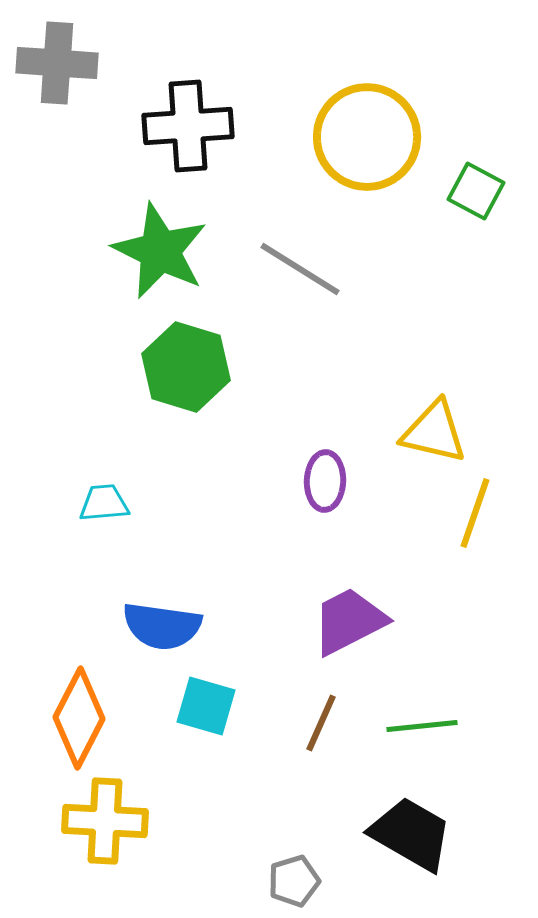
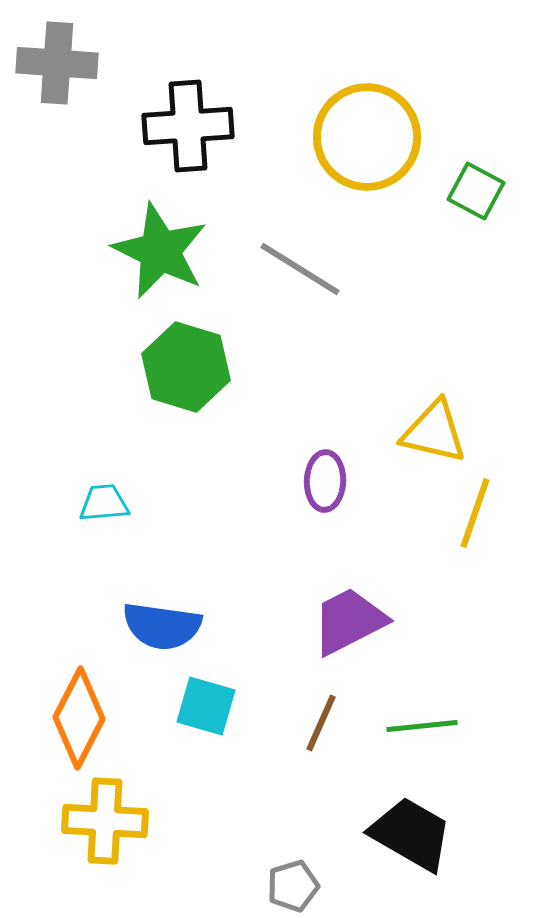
gray pentagon: moved 1 px left, 5 px down
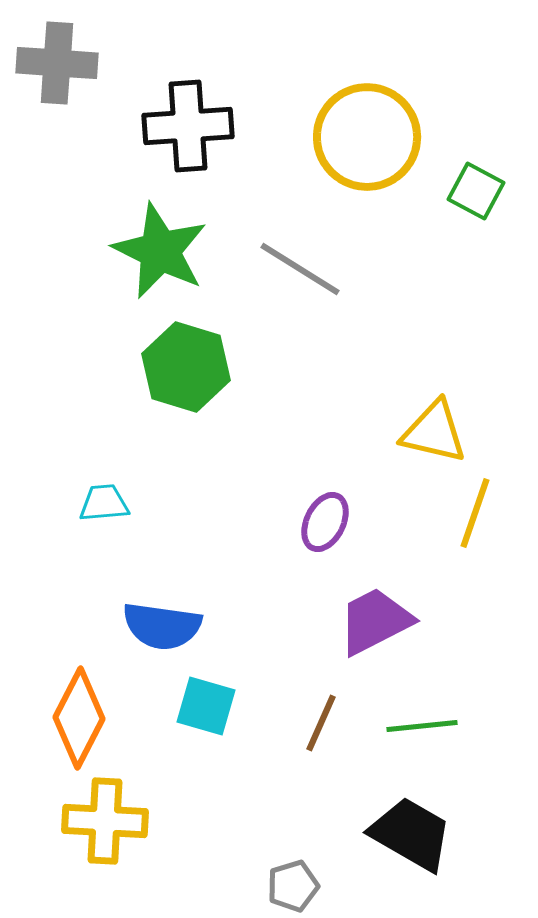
purple ellipse: moved 41 px down; rotated 24 degrees clockwise
purple trapezoid: moved 26 px right
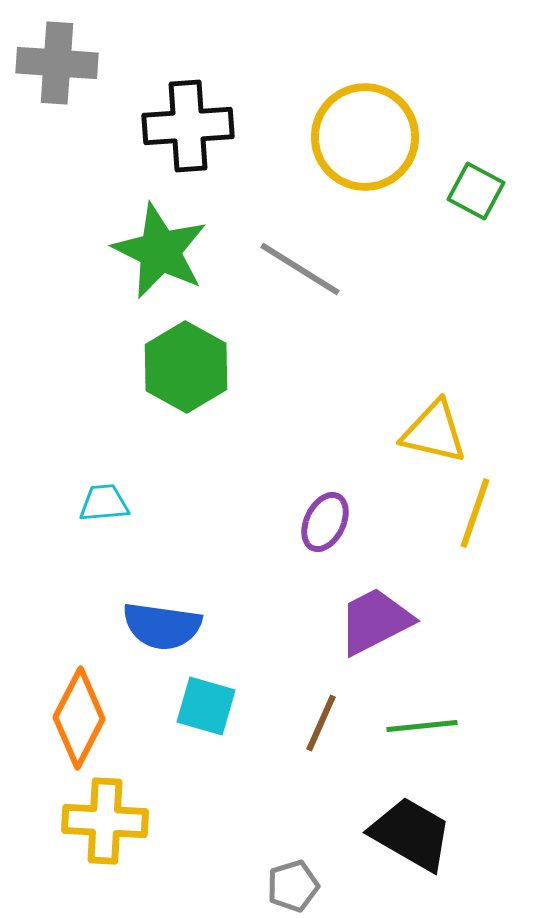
yellow circle: moved 2 px left
green hexagon: rotated 12 degrees clockwise
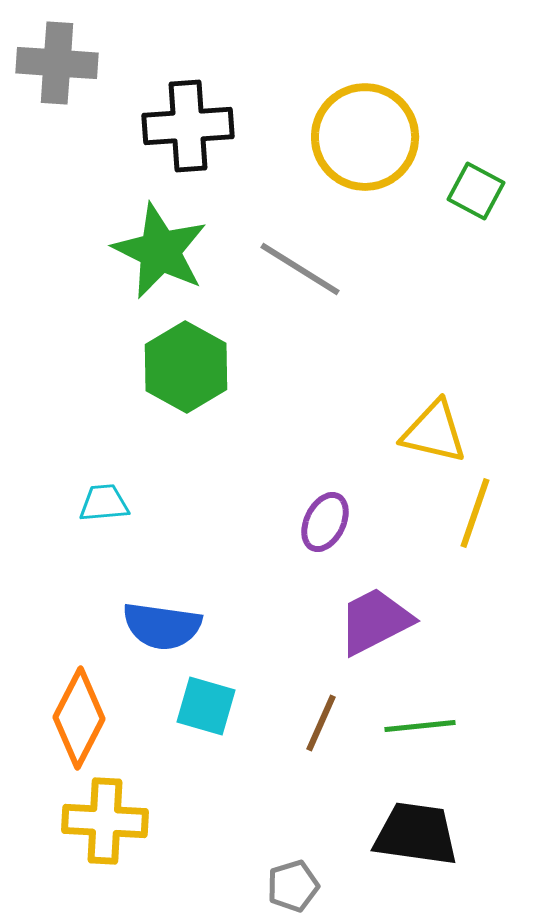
green line: moved 2 px left
black trapezoid: moved 5 px right; rotated 22 degrees counterclockwise
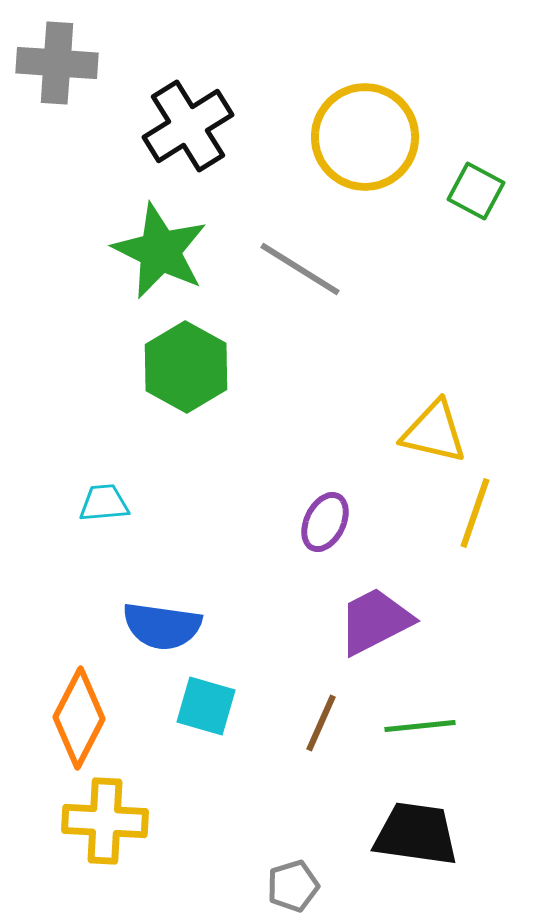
black cross: rotated 28 degrees counterclockwise
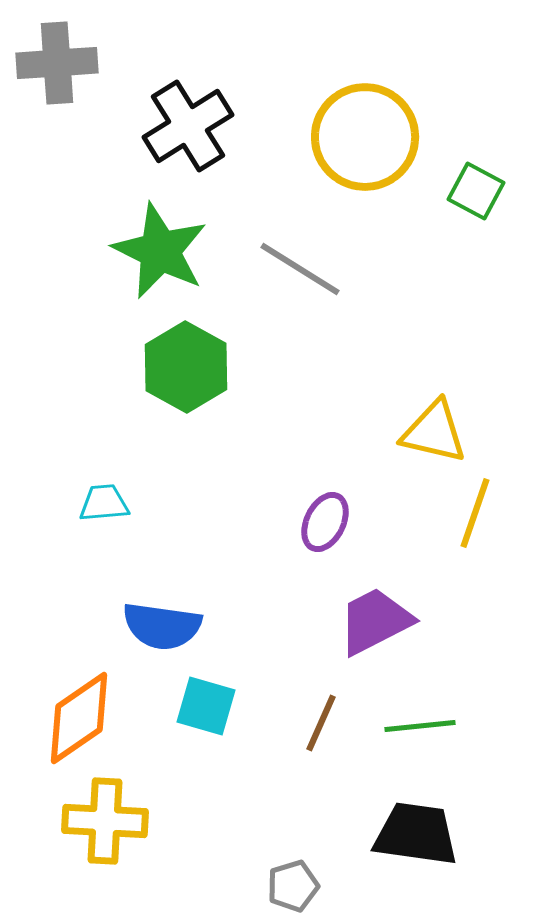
gray cross: rotated 8 degrees counterclockwise
orange diamond: rotated 28 degrees clockwise
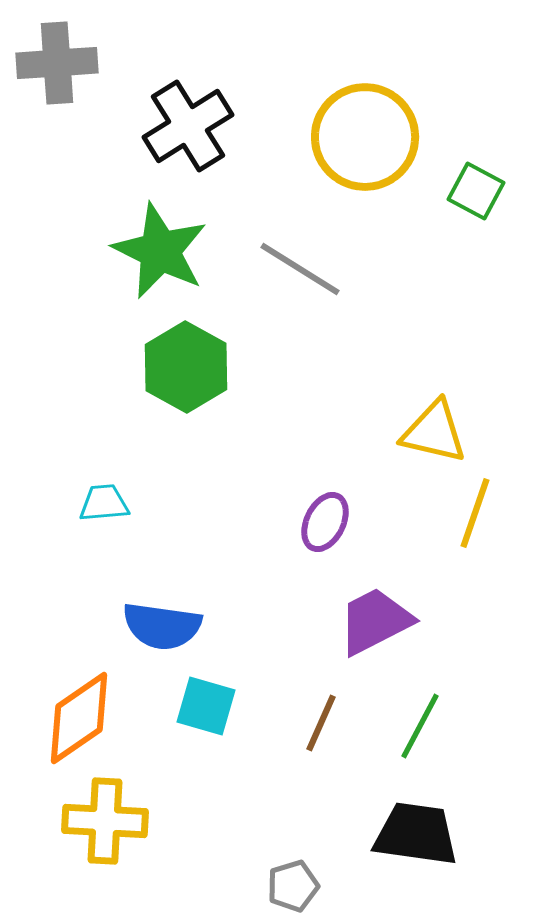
green line: rotated 56 degrees counterclockwise
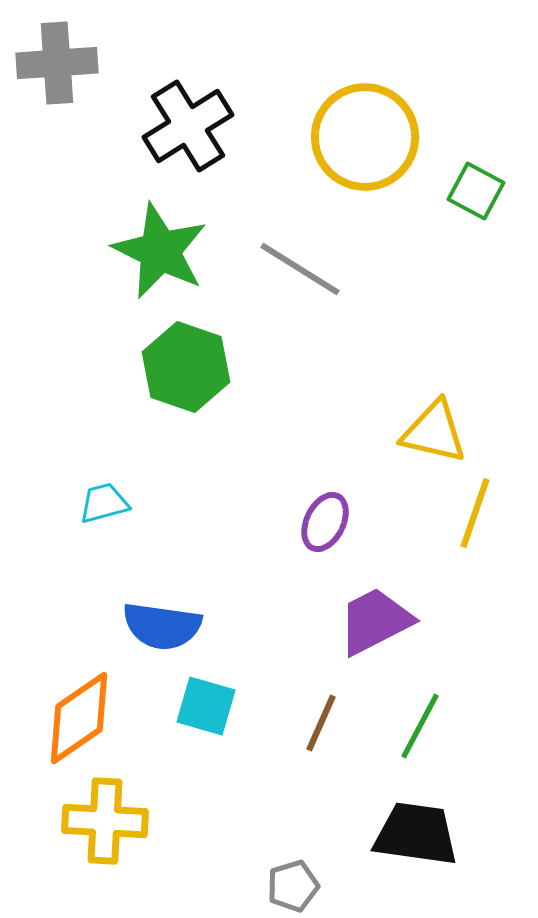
green hexagon: rotated 10 degrees counterclockwise
cyan trapezoid: rotated 10 degrees counterclockwise
